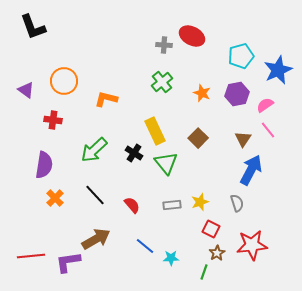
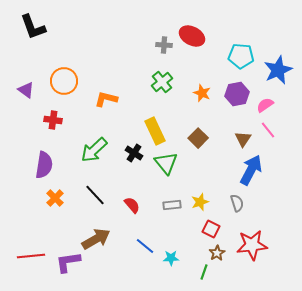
cyan pentagon: rotated 20 degrees clockwise
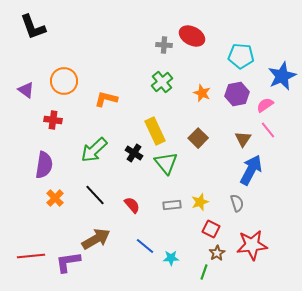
blue star: moved 4 px right, 6 px down
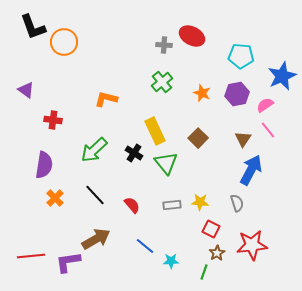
orange circle: moved 39 px up
yellow star: rotated 24 degrees clockwise
cyan star: moved 3 px down
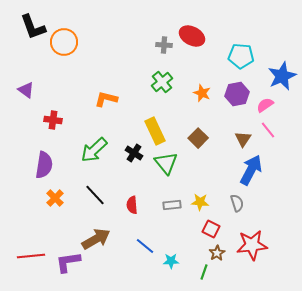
red semicircle: rotated 144 degrees counterclockwise
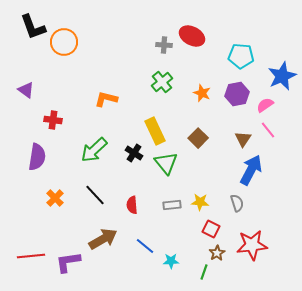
purple semicircle: moved 7 px left, 8 px up
brown arrow: moved 7 px right
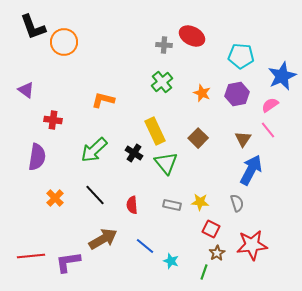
orange L-shape: moved 3 px left, 1 px down
pink semicircle: moved 5 px right
gray rectangle: rotated 18 degrees clockwise
cyan star: rotated 21 degrees clockwise
